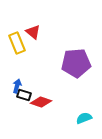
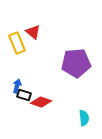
cyan semicircle: rotated 105 degrees clockwise
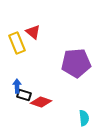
blue arrow: rotated 16 degrees counterclockwise
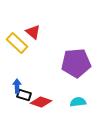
yellow rectangle: rotated 25 degrees counterclockwise
cyan semicircle: moved 6 px left, 16 px up; rotated 91 degrees counterclockwise
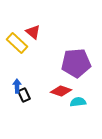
black rectangle: rotated 48 degrees clockwise
red diamond: moved 20 px right, 11 px up
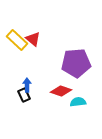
red triangle: moved 7 px down
yellow rectangle: moved 3 px up
blue arrow: moved 10 px right, 1 px up
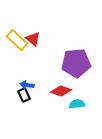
blue arrow: rotated 80 degrees counterclockwise
cyan semicircle: moved 1 px left, 2 px down
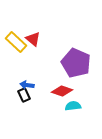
yellow rectangle: moved 1 px left, 2 px down
purple pentagon: rotated 28 degrees clockwise
red diamond: moved 1 px right
cyan semicircle: moved 4 px left, 2 px down
